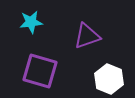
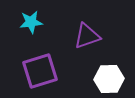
purple square: rotated 33 degrees counterclockwise
white hexagon: rotated 24 degrees counterclockwise
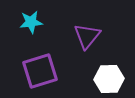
purple triangle: rotated 32 degrees counterclockwise
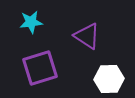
purple triangle: rotated 36 degrees counterclockwise
purple square: moved 3 px up
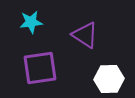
purple triangle: moved 2 px left, 1 px up
purple square: rotated 9 degrees clockwise
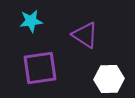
cyan star: moved 1 px up
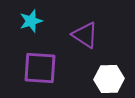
cyan star: rotated 10 degrees counterclockwise
purple square: rotated 12 degrees clockwise
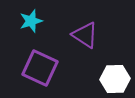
purple square: rotated 21 degrees clockwise
white hexagon: moved 6 px right
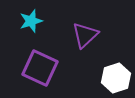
purple triangle: rotated 44 degrees clockwise
white hexagon: moved 1 px right, 1 px up; rotated 16 degrees counterclockwise
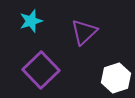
purple triangle: moved 1 px left, 3 px up
purple square: moved 1 px right, 2 px down; rotated 21 degrees clockwise
